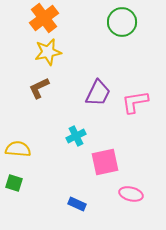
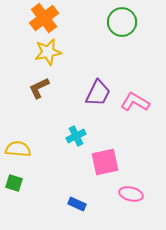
pink L-shape: rotated 40 degrees clockwise
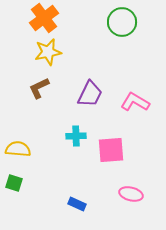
purple trapezoid: moved 8 px left, 1 px down
cyan cross: rotated 24 degrees clockwise
pink square: moved 6 px right, 12 px up; rotated 8 degrees clockwise
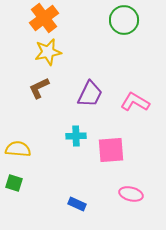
green circle: moved 2 px right, 2 px up
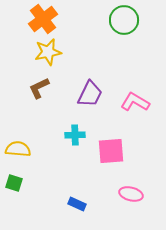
orange cross: moved 1 px left, 1 px down
cyan cross: moved 1 px left, 1 px up
pink square: moved 1 px down
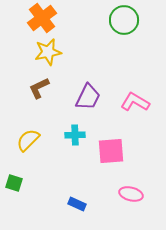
orange cross: moved 1 px left, 1 px up
purple trapezoid: moved 2 px left, 3 px down
yellow semicircle: moved 10 px right, 9 px up; rotated 50 degrees counterclockwise
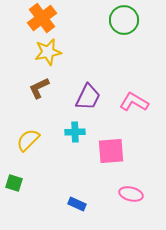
pink L-shape: moved 1 px left
cyan cross: moved 3 px up
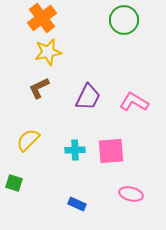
cyan cross: moved 18 px down
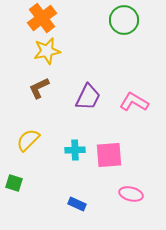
yellow star: moved 1 px left, 1 px up
pink square: moved 2 px left, 4 px down
